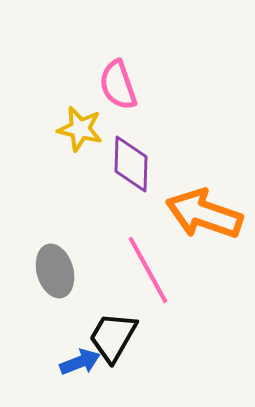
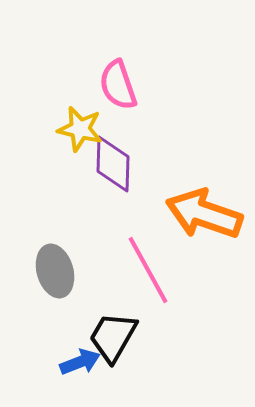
purple diamond: moved 18 px left
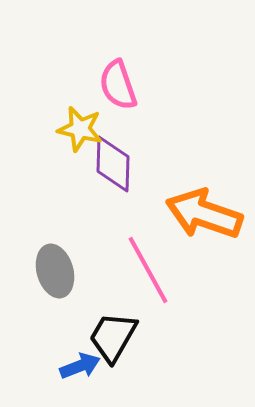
blue arrow: moved 4 px down
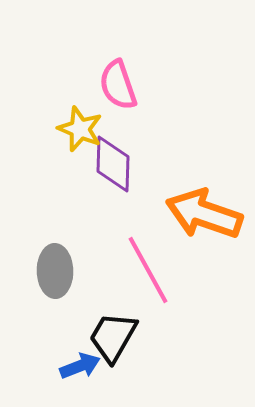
yellow star: rotated 9 degrees clockwise
gray ellipse: rotated 15 degrees clockwise
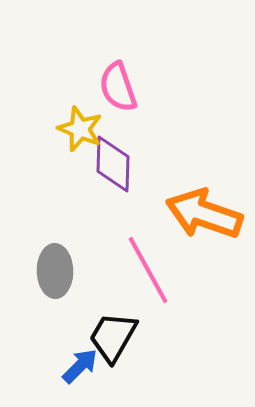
pink semicircle: moved 2 px down
blue arrow: rotated 24 degrees counterclockwise
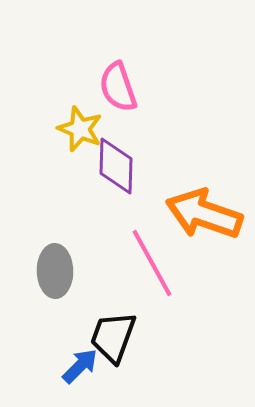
purple diamond: moved 3 px right, 2 px down
pink line: moved 4 px right, 7 px up
black trapezoid: rotated 10 degrees counterclockwise
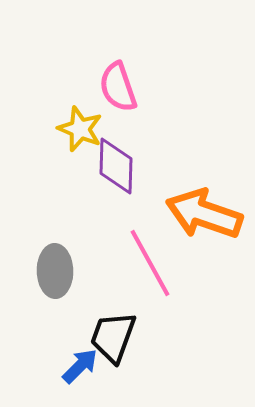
pink line: moved 2 px left
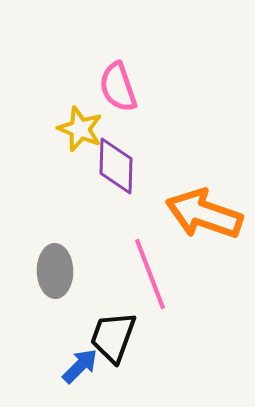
pink line: moved 11 px down; rotated 8 degrees clockwise
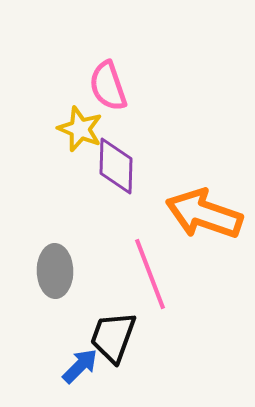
pink semicircle: moved 10 px left, 1 px up
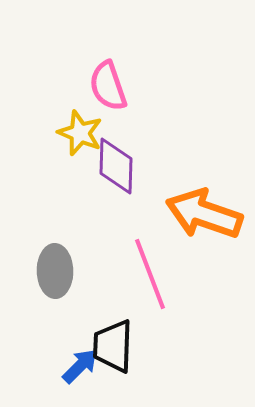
yellow star: moved 4 px down
black trapezoid: moved 9 px down; rotated 18 degrees counterclockwise
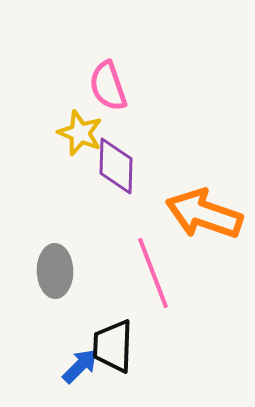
pink line: moved 3 px right, 1 px up
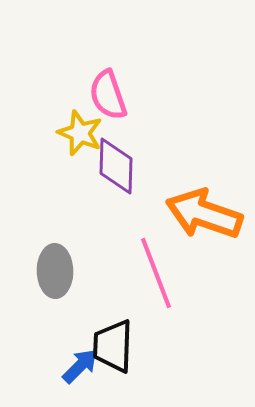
pink semicircle: moved 9 px down
pink line: moved 3 px right
